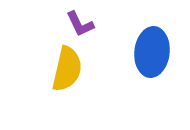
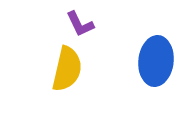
blue ellipse: moved 4 px right, 9 px down
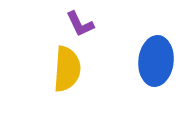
yellow semicircle: rotated 9 degrees counterclockwise
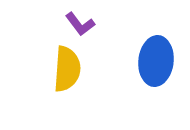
purple L-shape: rotated 12 degrees counterclockwise
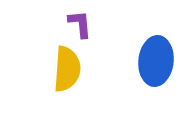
purple L-shape: rotated 148 degrees counterclockwise
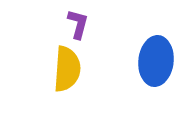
purple L-shape: moved 2 px left; rotated 20 degrees clockwise
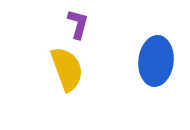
yellow semicircle: rotated 24 degrees counterclockwise
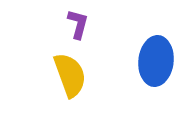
yellow semicircle: moved 3 px right, 6 px down
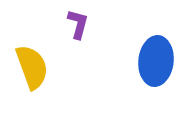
yellow semicircle: moved 38 px left, 8 px up
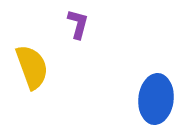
blue ellipse: moved 38 px down
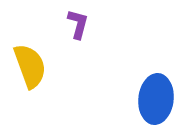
yellow semicircle: moved 2 px left, 1 px up
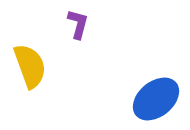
blue ellipse: rotated 45 degrees clockwise
